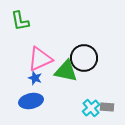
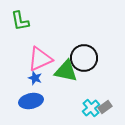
gray rectangle: moved 2 px left; rotated 40 degrees counterclockwise
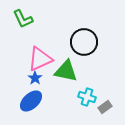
green L-shape: moved 3 px right, 2 px up; rotated 15 degrees counterclockwise
black circle: moved 16 px up
blue star: rotated 16 degrees clockwise
blue ellipse: rotated 30 degrees counterclockwise
cyan cross: moved 4 px left, 11 px up; rotated 30 degrees counterclockwise
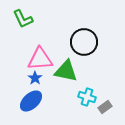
pink triangle: rotated 20 degrees clockwise
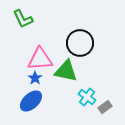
black circle: moved 4 px left, 1 px down
cyan cross: rotated 18 degrees clockwise
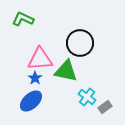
green L-shape: rotated 140 degrees clockwise
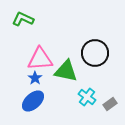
black circle: moved 15 px right, 10 px down
blue ellipse: moved 2 px right
gray rectangle: moved 5 px right, 3 px up
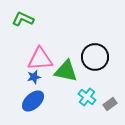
black circle: moved 4 px down
blue star: moved 1 px left, 1 px up; rotated 24 degrees clockwise
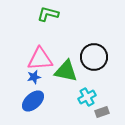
green L-shape: moved 25 px right, 5 px up; rotated 10 degrees counterclockwise
black circle: moved 1 px left
cyan cross: rotated 24 degrees clockwise
gray rectangle: moved 8 px left, 8 px down; rotated 16 degrees clockwise
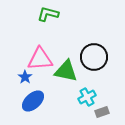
blue star: moved 9 px left; rotated 24 degrees counterclockwise
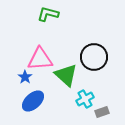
green triangle: moved 4 px down; rotated 30 degrees clockwise
cyan cross: moved 2 px left, 2 px down
